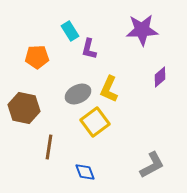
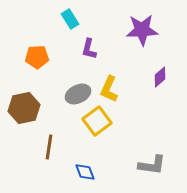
cyan rectangle: moved 12 px up
brown hexagon: rotated 24 degrees counterclockwise
yellow square: moved 2 px right, 1 px up
gray L-shape: rotated 36 degrees clockwise
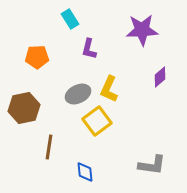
blue diamond: rotated 15 degrees clockwise
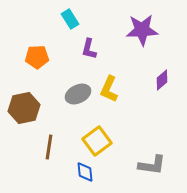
purple diamond: moved 2 px right, 3 px down
yellow square: moved 20 px down
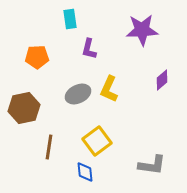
cyan rectangle: rotated 24 degrees clockwise
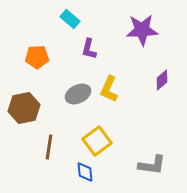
cyan rectangle: rotated 42 degrees counterclockwise
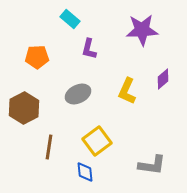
purple diamond: moved 1 px right, 1 px up
yellow L-shape: moved 18 px right, 2 px down
brown hexagon: rotated 16 degrees counterclockwise
